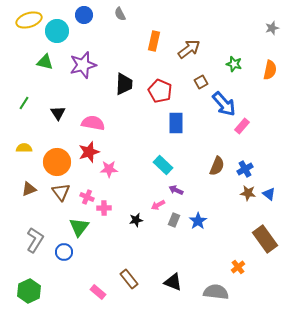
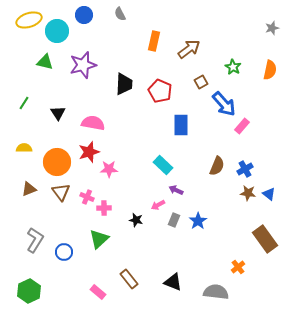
green star at (234, 64): moved 1 px left, 3 px down; rotated 14 degrees clockwise
blue rectangle at (176, 123): moved 5 px right, 2 px down
black star at (136, 220): rotated 24 degrees clockwise
green triangle at (79, 227): moved 20 px right, 12 px down; rotated 10 degrees clockwise
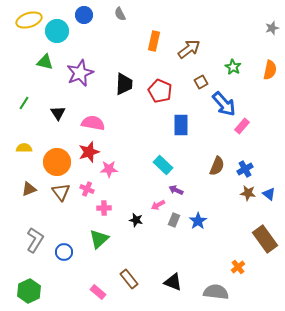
purple star at (83, 65): moved 3 px left, 8 px down; rotated 8 degrees counterclockwise
pink cross at (87, 197): moved 8 px up
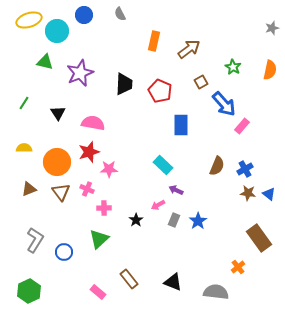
black star at (136, 220): rotated 24 degrees clockwise
brown rectangle at (265, 239): moved 6 px left, 1 px up
